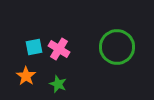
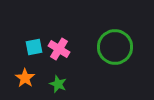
green circle: moved 2 px left
orange star: moved 1 px left, 2 px down
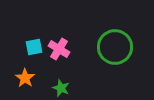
green star: moved 3 px right, 4 px down
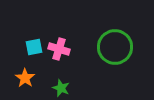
pink cross: rotated 15 degrees counterclockwise
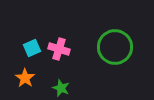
cyan square: moved 2 px left, 1 px down; rotated 12 degrees counterclockwise
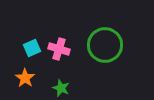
green circle: moved 10 px left, 2 px up
